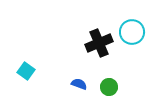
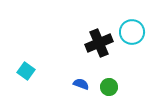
blue semicircle: moved 2 px right
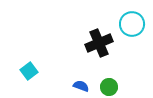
cyan circle: moved 8 px up
cyan square: moved 3 px right; rotated 18 degrees clockwise
blue semicircle: moved 2 px down
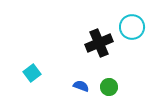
cyan circle: moved 3 px down
cyan square: moved 3 px right, 2 px down
